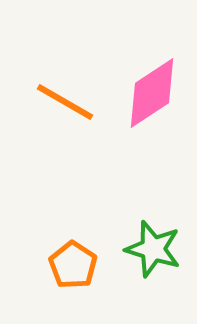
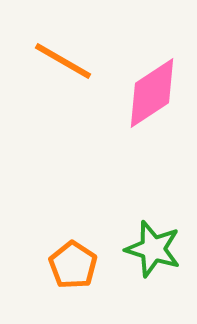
orange line: moved 2 px left, 41 px up
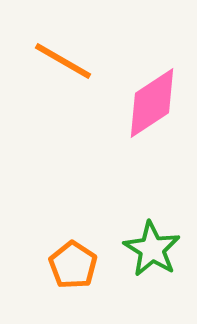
pink diamond: moved 10 px down
green star: moved 1 px left; rotated 14 degrees clockwise
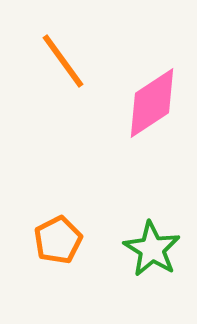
orange line: rotated 24 degrees clockwise
orange pentagon: moved 15 px left, 25 px up; rotated 12 degrees clockwise
